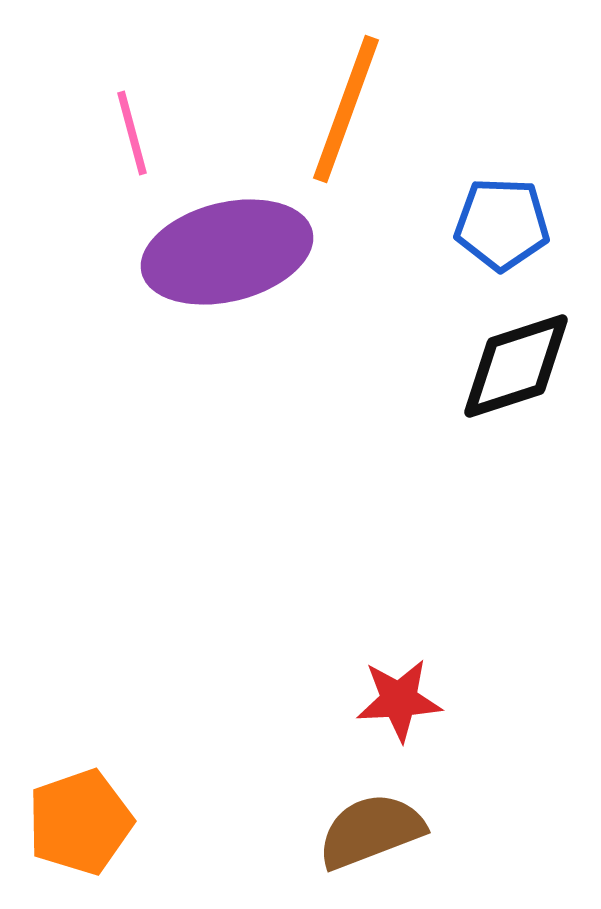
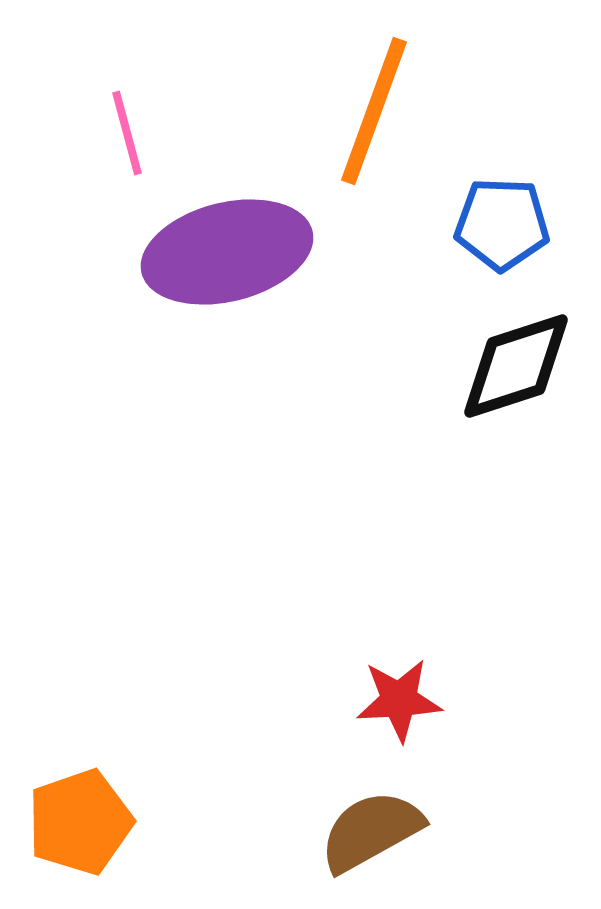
orange line: moved 28 px right, 2 px down
pink line: moved 5 px left
brown semicircle: rotated 8 degrees counterclockwise
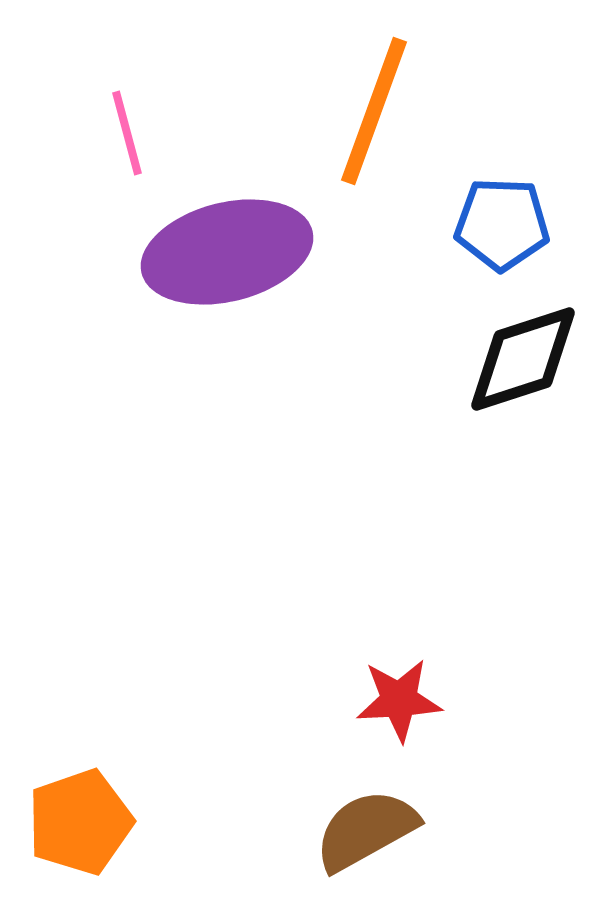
black diamond: moved 7 px right, 7 px up
brown semicircle: moved 5 px left, 1 px up
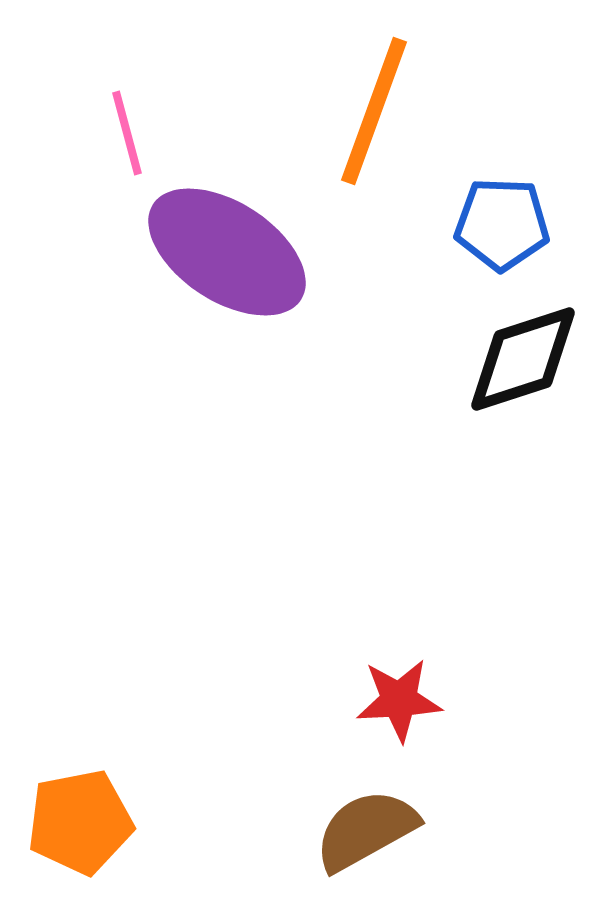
purple ellipse: rotated 47 degrees clockwise
orange pentagon: rotated 8 degrees clockwise
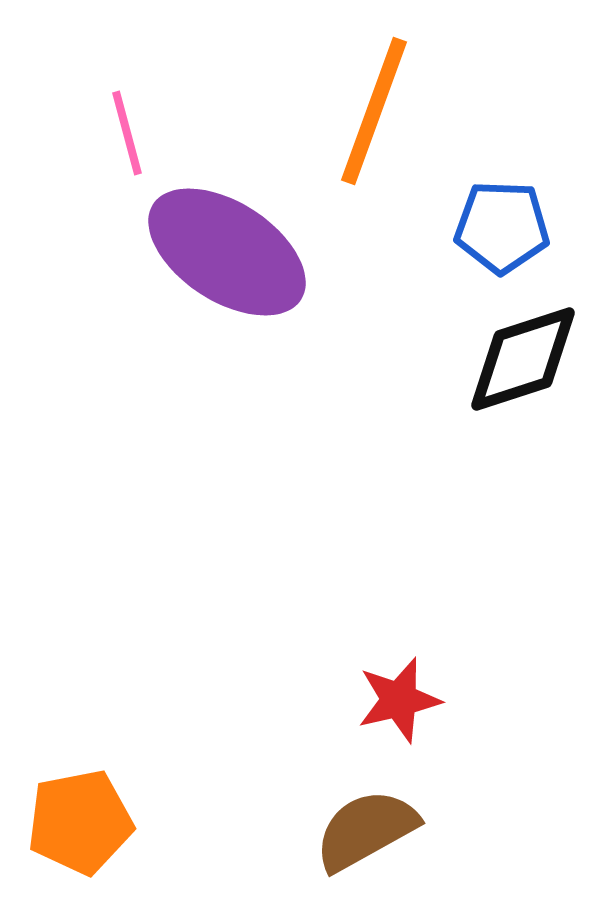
blue pentagon: moved 3 px down
red star: rotated 10 degrees counterclockwise
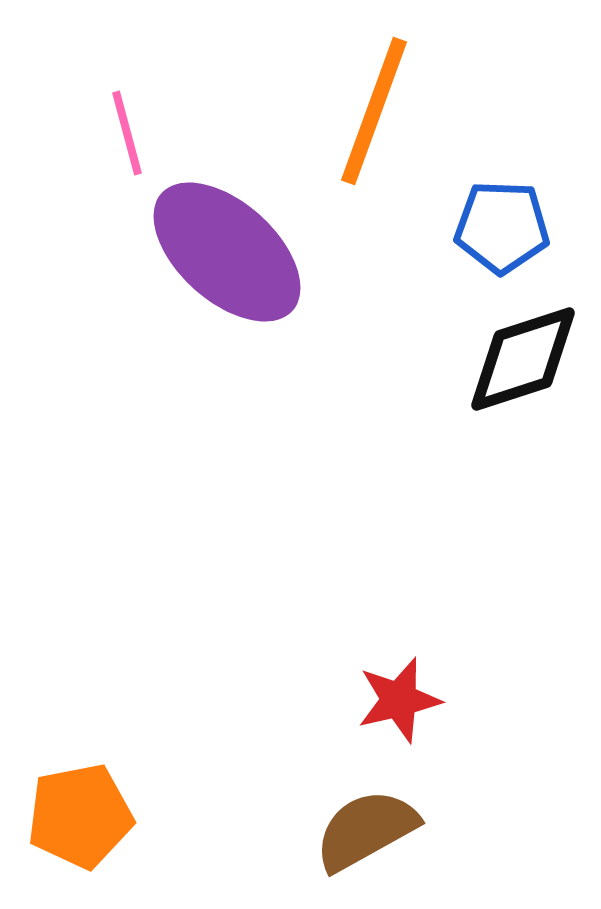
purple ellipse: rotated 9 degrees clockwise
orange pentagon: moved 6 px up
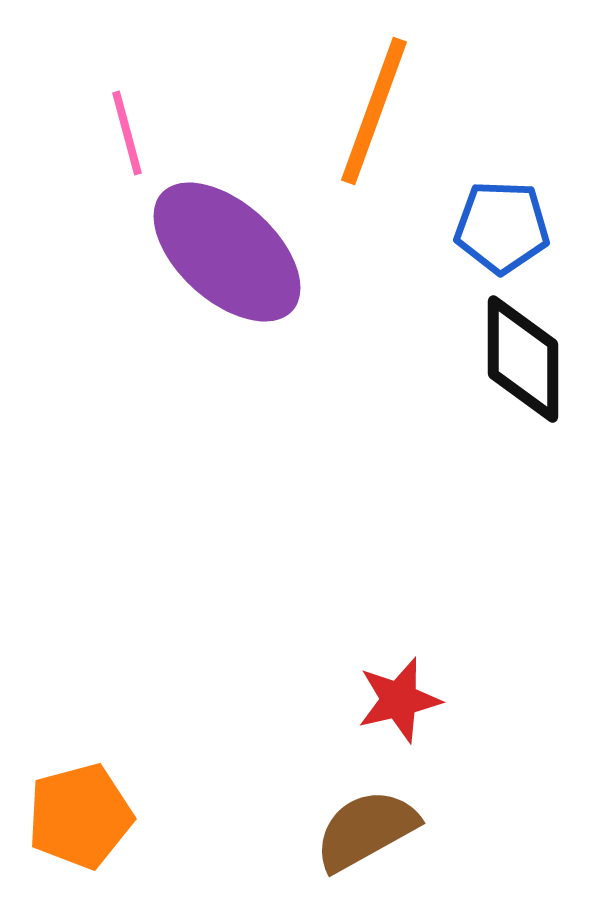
black diamond: rotated 72 degrees counterclockwise
orange pentagon: rotated 4 degrees counterclockwise
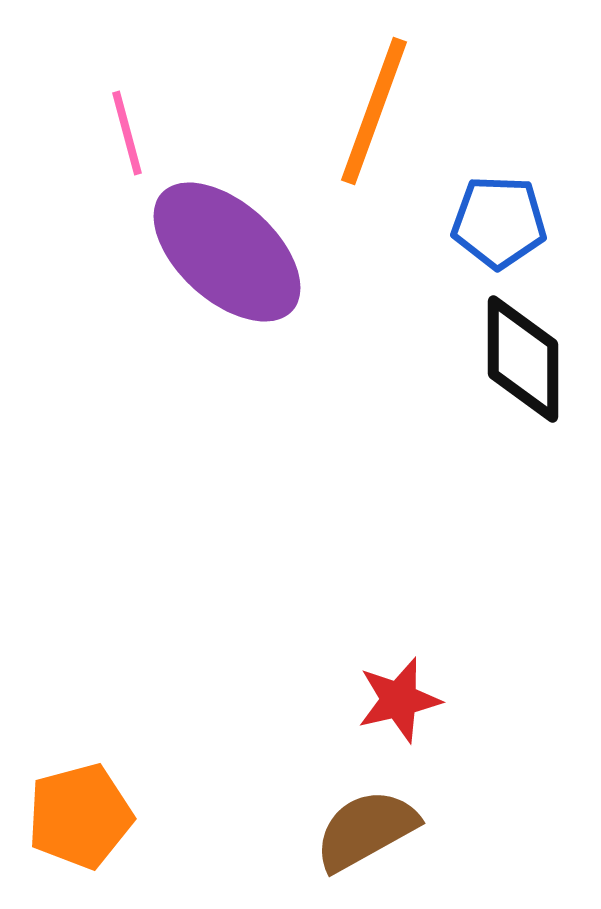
blue pentagon: moved 3 px left, 5 px up
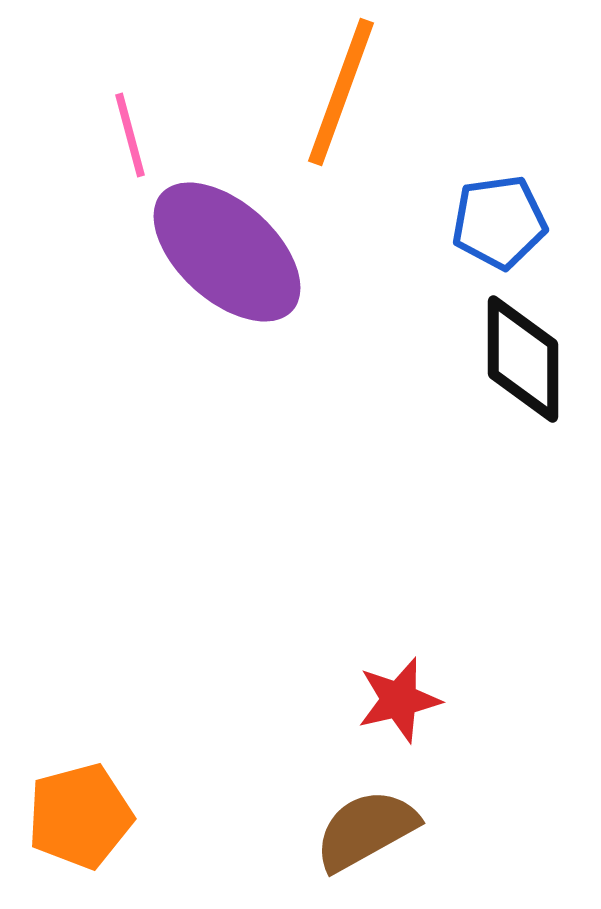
orange line: moved 33 px left, 19 px up
pink line: moved 3 px right, 2 px down
blue pentagon: rotated 10 degrees counterclockwise
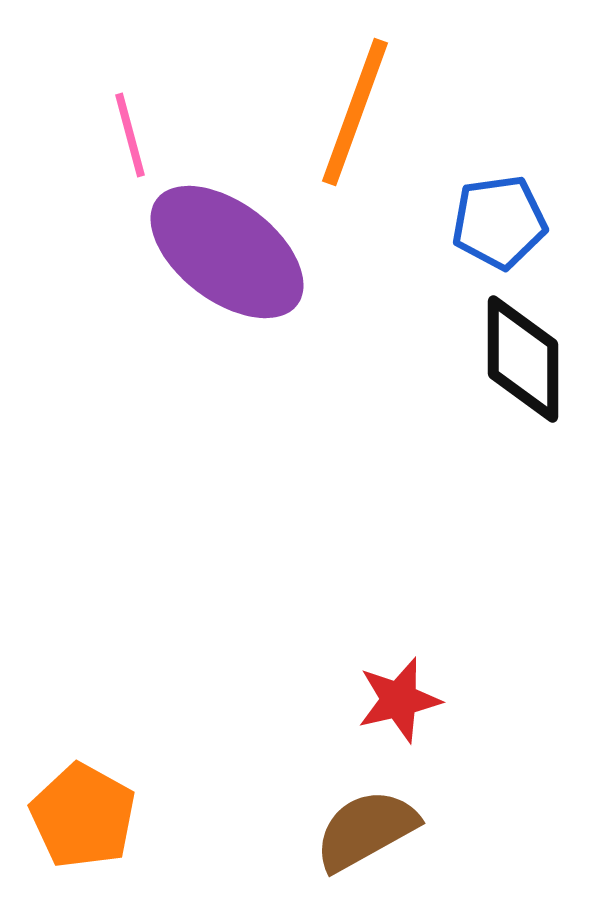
orange line: moved 14 px right, 20 px down
purple ellipse: rotated 5 degrees counterclockwise
orange pentagon: moved 3 px right; rotated 28 degrees counterclockwise
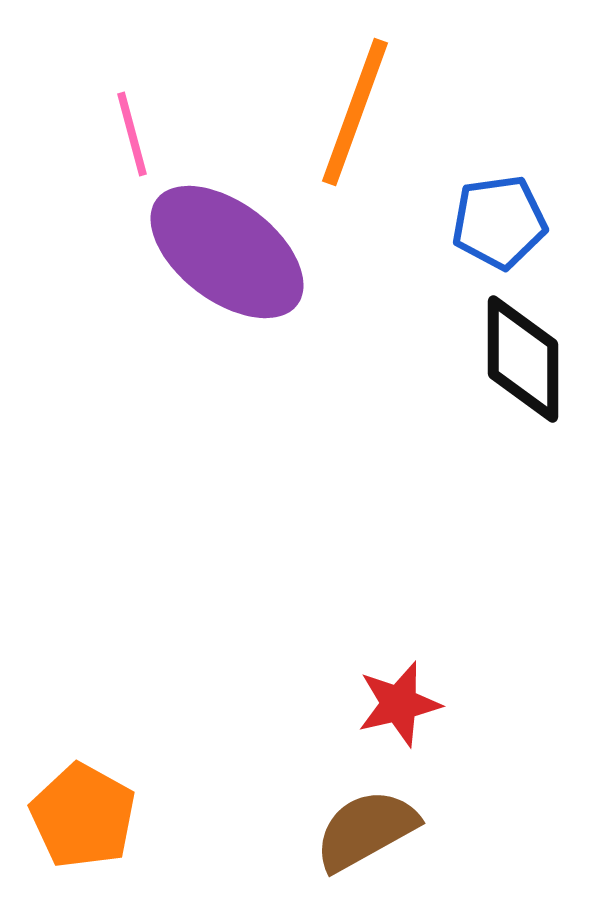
pink line: moved 2 px right, 1 px up
red star: moved 4 px down
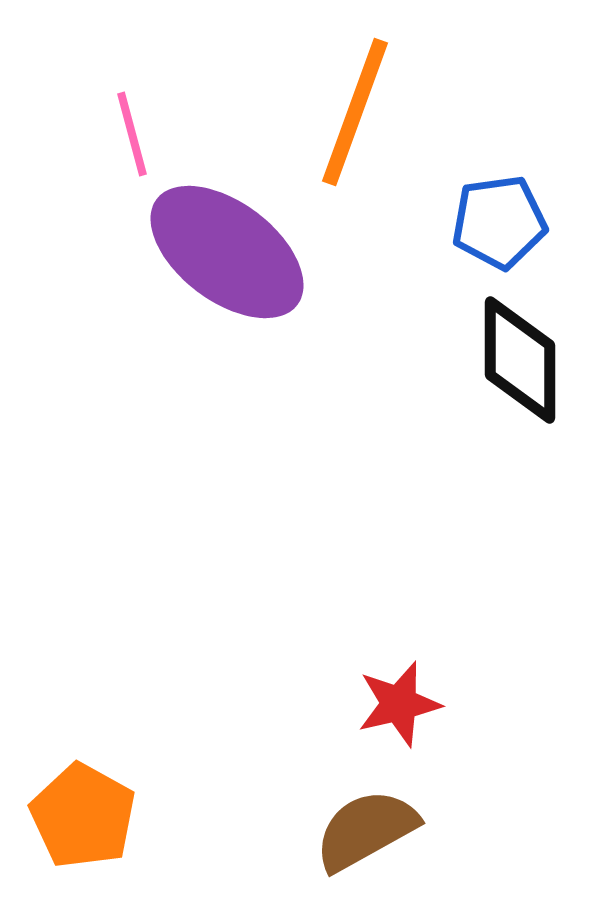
black diamond: moved 3 px left, 1 px down
